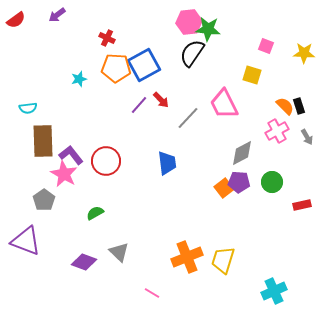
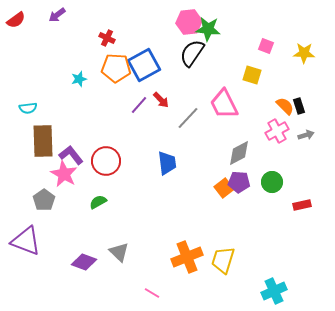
gray arrow: moved 1 px left, 2 px up; rotated 77 degrees counterclockwise
gray diamond: moved 3 px left
green semicircle: moved 3 px right, 11 px up
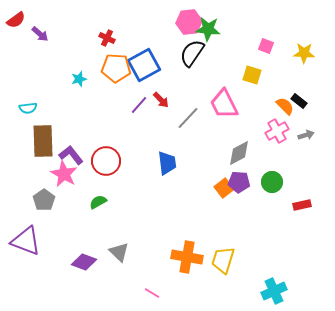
purple arrow: moved 17 px left, 19 px down; rotated 102 degrees counterclockwise
black rectangle: moved 5 px up; rotated 35 degrees counterclockwise
orange cross: rotated 32 degrees clockwise
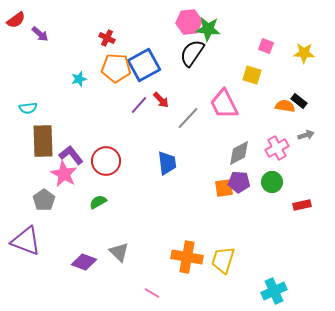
orange semicircle: rotated 36 degrees counterclockwise
pink cross: moved 17 px down
orange square: rotated 30 degrees clockwise
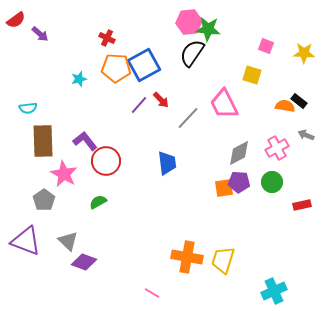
gray arrow: rotated 140 degrees counterclockwise
purple L-shape: moved 14 px right, 14 px up
gray triangle: moved 51 px left, 11 px up
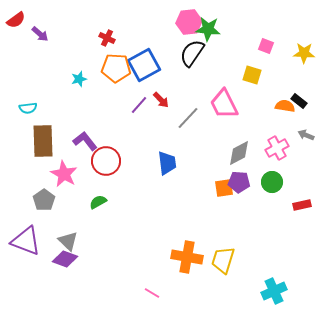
purple diamond: moved 19 px left, 3 px up
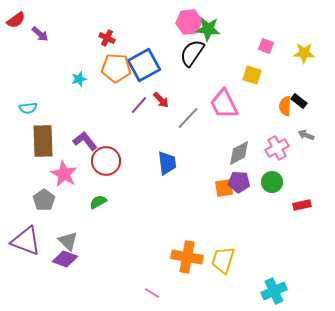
orange semicircle: rotated 96 degrees counterclockwise
